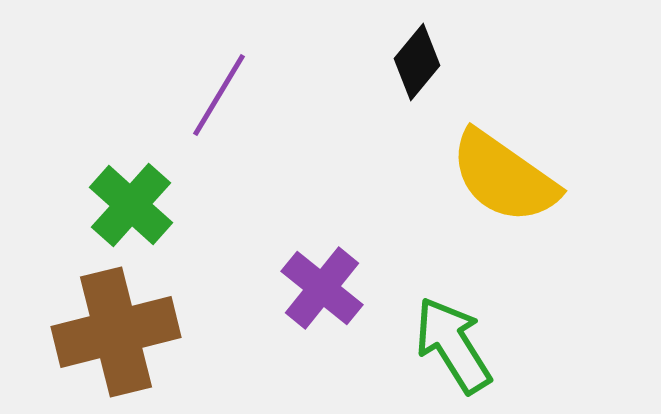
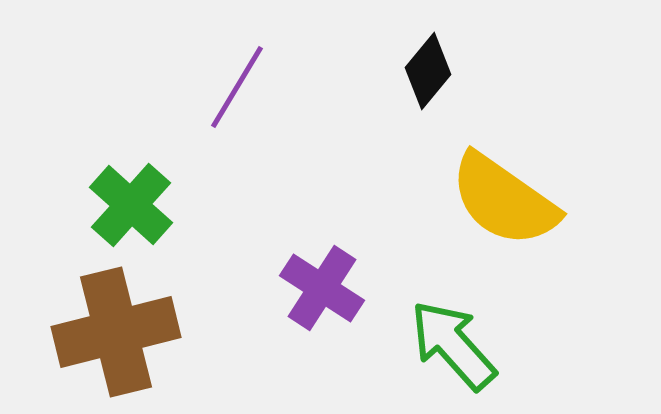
black diamond: moved 11 px right, 9 px down
purple line: moved 18 px right, 8 px up
yellow semicircle: moved 23 px down
purple cross: rotated 6 degrees counterclockwise
green arrow: rotated 10 degrees counterclockwise
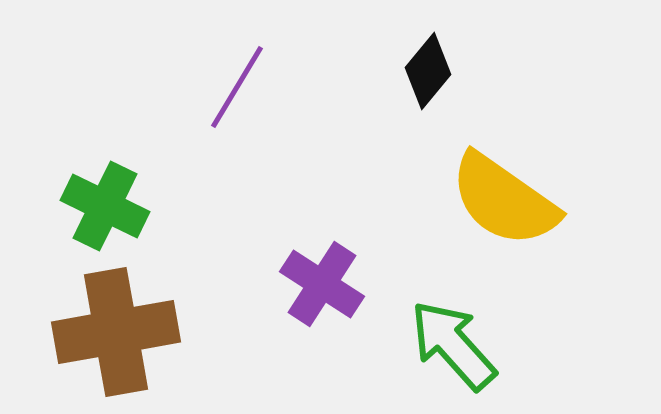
green cross: moved 26 px left, 1 px down; rotated 16 degrees counterclockwise
purple cross: moved 4 px up
brown cross: rotated 4 degrees clockwise
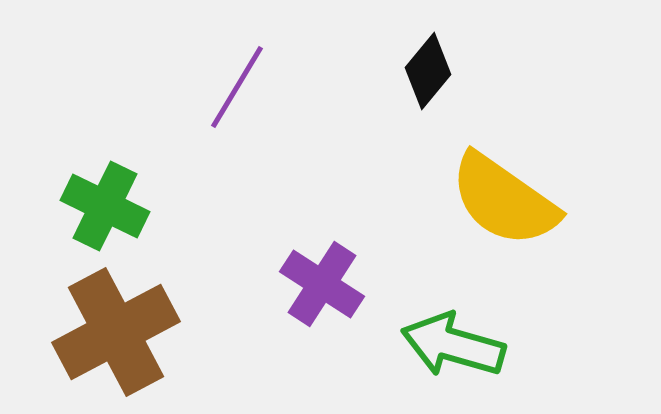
brown cross: rotated 18 degrees counterclockwise
green arrow: rotated 32 degrees counterclockwise
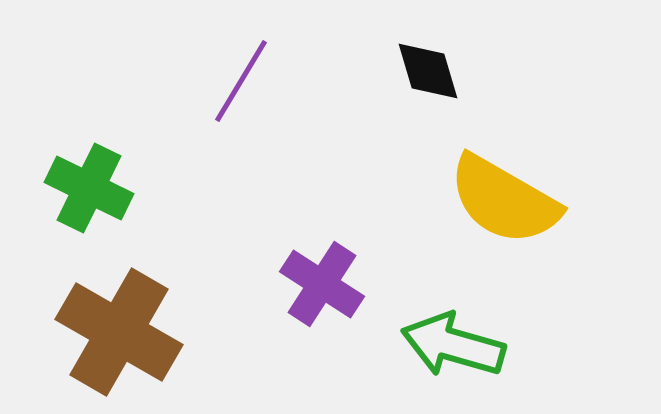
black diamond: rotated 56 degrees counterclockwise
purple line: moved 4 px right, 6 px up
yellow semicircle: rotated 5 degrees counterclockwise
green cross: moved 16 px left, 18 px up
brown cross: moved 3 px right; rotated 32 degrees counterclockwise
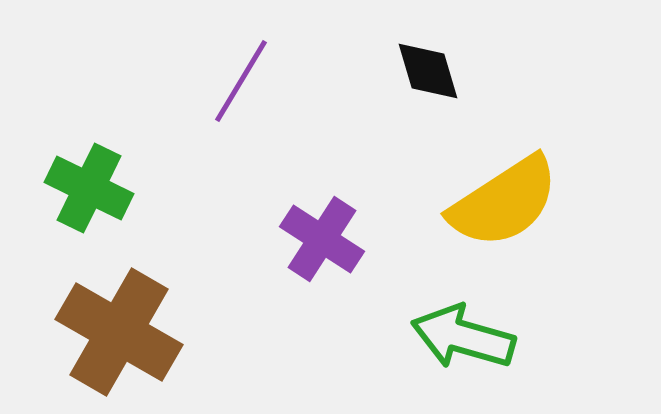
yellow semicircle: moved 2 px down; rotated 63 degrees counterclockwise
purple cross: moved 45 px up
green arrow: moved 10 px right, 8 px up
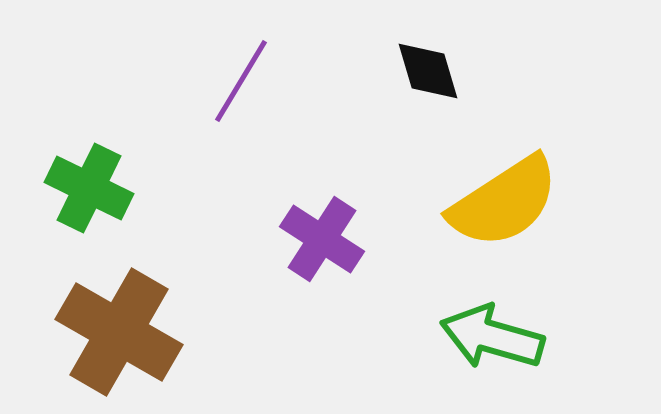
green arrow: moved 29 px right
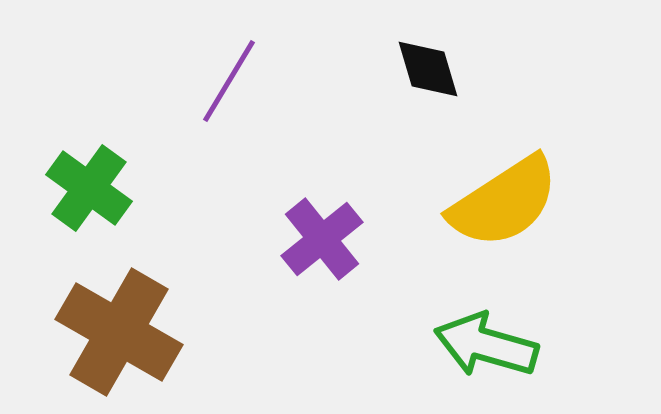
black diamond: moved 2 px up
purple line: moved 12 px left
green cross: rotated 10 degrees clockwise
purple cross: rotated 18 degrees clockwise
green arrow: moved 6 px left, 8 px down
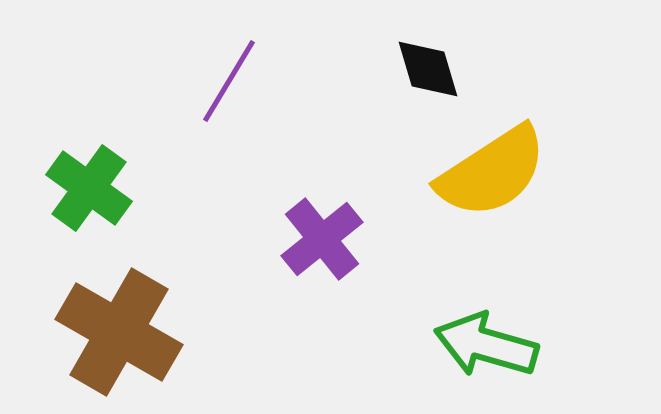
yellow semicircle: moved 12 px left, 30 px up
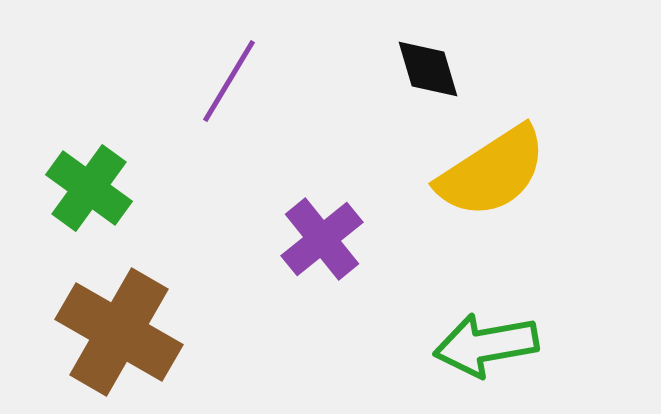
green arrow: rotated 26 degrees counterclockwise
